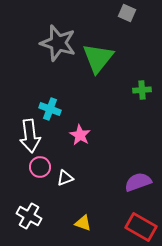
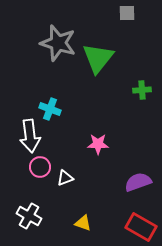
gray square: rotated 24 degrees counterclockwise
pink star: moved 18 px right, 9 px down; rotated 30 degrees counterclockwise
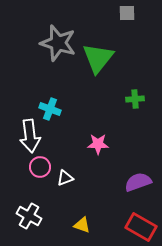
green cross: moved 7 px left, 9 px down
yellow triangle: moved 1 px left, 2 px down
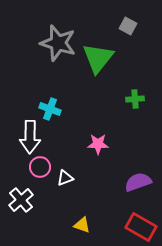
gray square: moved 1 px right, 13 px down; rotated 30 degrees clockwise
white arrow: moved 1 px down; rotated 8 degrees clockwise
white cross: moved 8 px left, 16 px up; rotated 20 degrees clockwise
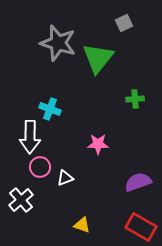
gray square: moved 4 px left, 3 px up; rotated 36 degrees clockwise
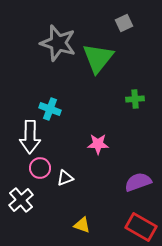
pink circle: moved 1 px down
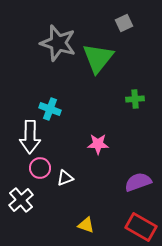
yellow triangle: moved 4 px right
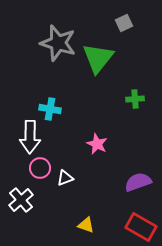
cyan cross: rotated 10 degrees counterclockwise
pink star: moved 1 px left; rotated 25 degrees clockwise
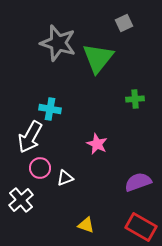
white arrow: rotated 28 degrees clockwise
